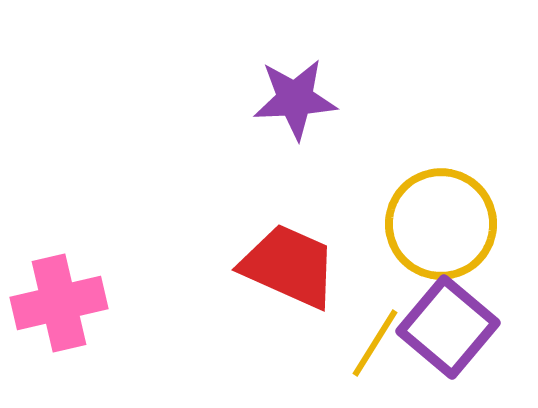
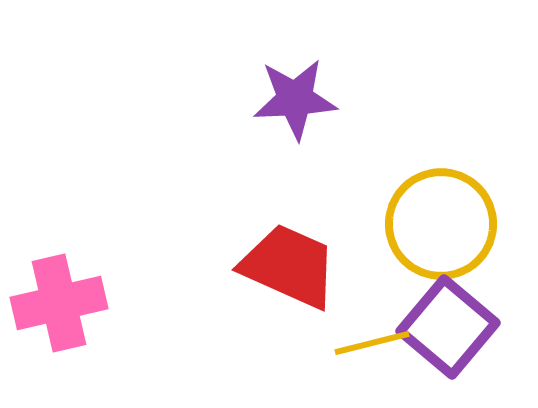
yellow line: moved 3 px left; rotated 44 degrees clockwise
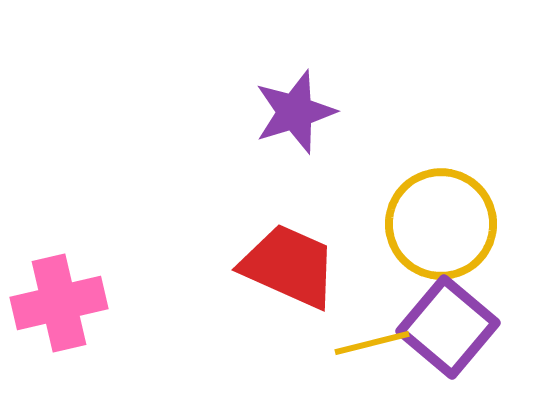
purple star: moved 13 px down; rotated 14 degrees counterclockwise
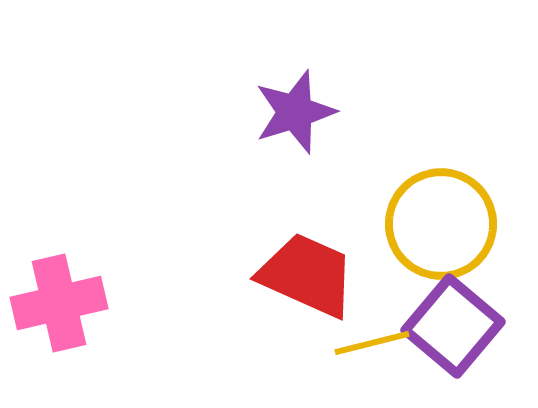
red trapezoid: moved 18 px right, 9 px down
purple square: moved 5 px right, 1 px up
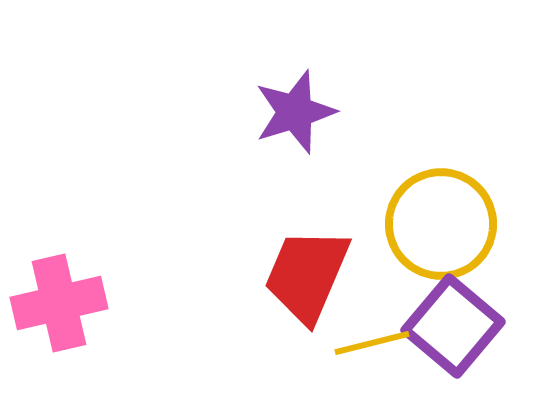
red trapezoid: rotated 91 degrees counterclockwise
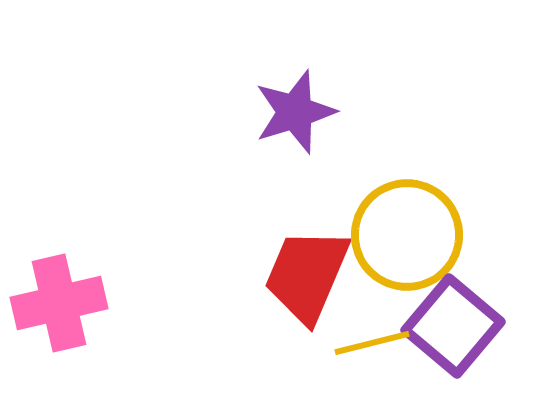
yellow circle: moved 34 px left, 11 px down
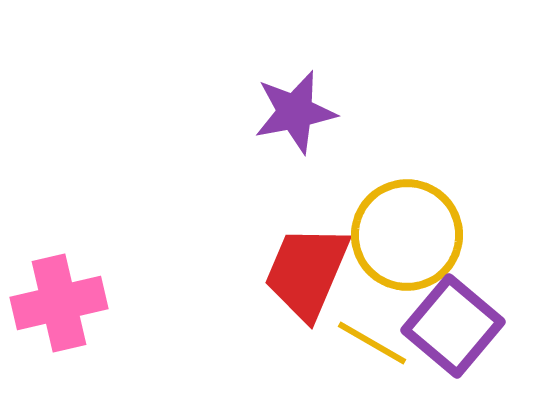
purple star: rotated 6 degrees clockwise
red trapezoid: moved 3 px up
yellow line: rotated 44 degrees clockwise
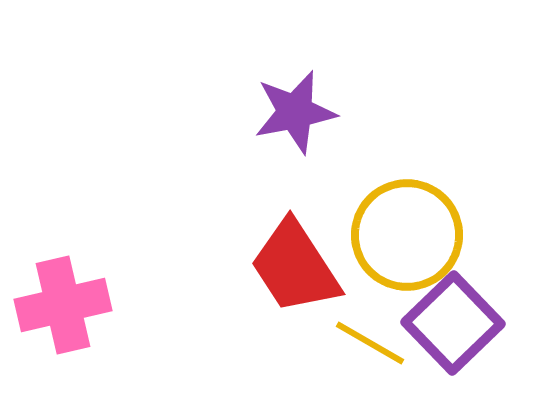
red trapezoid: moved 12 px left, 5 px up; rotated 56 degrees counterclockwise
pink cross: moved 4 px right, 2 px down
purple square: moved 3 px up; rotated 6 degrees clockwise
yellow line: moved 2 px left
